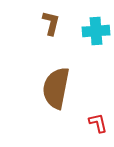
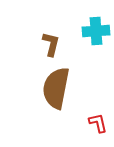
brown L-shape: moved 21 px down
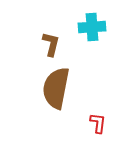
cyan cross: moved 4 px left, 4 px up
red L-shape: rotated 20 degrees clockwise
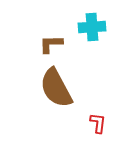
brown L-shape: rotated 105 degrees counterclockwise
brown semicircle: rotated 39 degrees counterclockwise
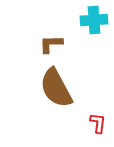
cyan cross: moved 2 px right, 7 px up
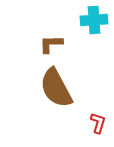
red L-shape: rotated 10 degrees clockwise
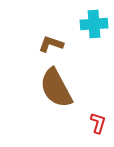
cyan cross: moved 4 px down
brown L-shape: rotated 20 degrees clockwise
